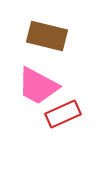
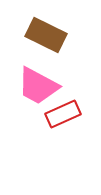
brown rectangle: moved 1 px left, 1 px up; rotated 12 degrees clockwise
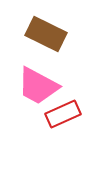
brown rectangle: moved 1 px up
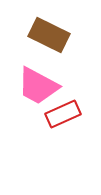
brown rectangle: moved 3 px right, 1 px down
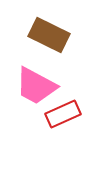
pink trapezoid: moved 2 px left
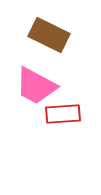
red rectangle: rotated 20 degrees clockwise
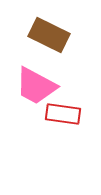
red rectangle: rotated 12 degrees clockwise
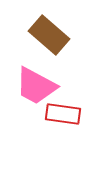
brown rectangle: rotated 15 degrees clockwise
